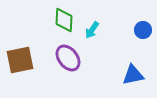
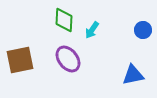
purple ellipse: moved 1 px down
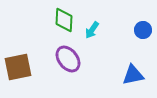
brown square: moved 2 px left, 7 px down
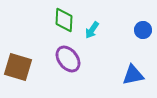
brown square: rotated 28 degrees clockwise
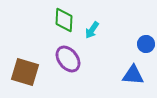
blue circle: moved 3 px right, 14 px down
brown square: moved 7 px right, 5 px down
blue triangle: rotated 15 degrees clockwise
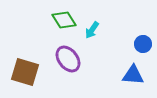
green diamond: rotated 35 degrees counterclockwise
blue circle: moved 3 px left
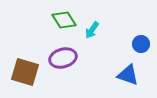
blue circle: moved 2 px left
purple ellipse: moved 5 px left, 1 px up; rotated 68 degrees counterclockwise
blue triangle: moved 5 px left; rotated 15 degrees clockwise
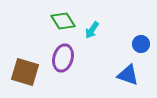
green diamond: moved 1 px left, 1 px down
purple ellipse: rotated 60 degrees counterclockwise
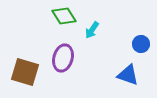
green diamond: moved 1 px right, 5 px up
